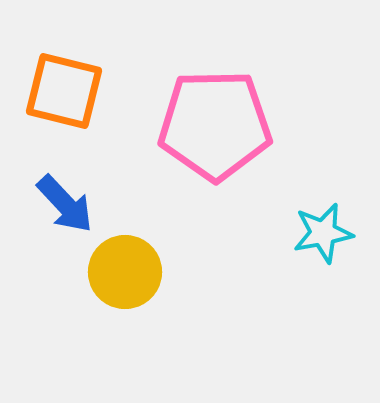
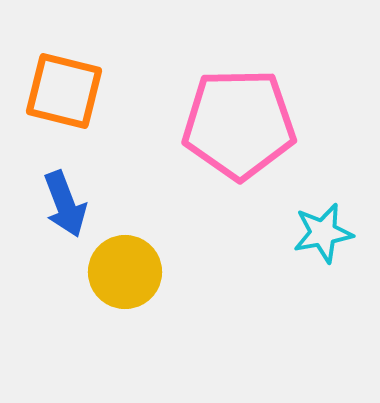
pink pentagon: moved 24 px right, 1 px up
blue arrow: rotated 22 degrees clockwise
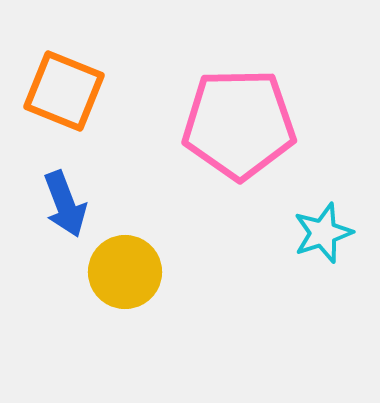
orange square: rotated 8 degrees clockwise
cyan star: rotated 8 degrees counterclockwise
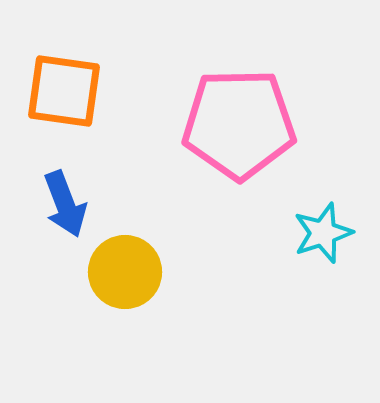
orange square: rotated 14 degrees counterclockwise
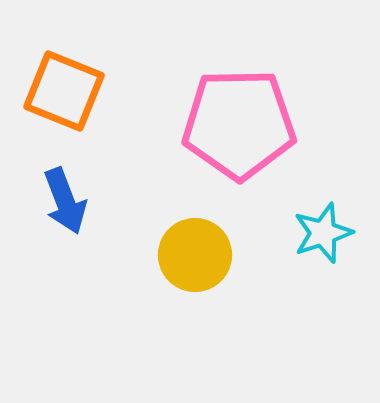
orange square: rotated 14 degrees clockwise
blue arrow: moved 3 px up
yellow circle: moved 70 px right, 17 px up
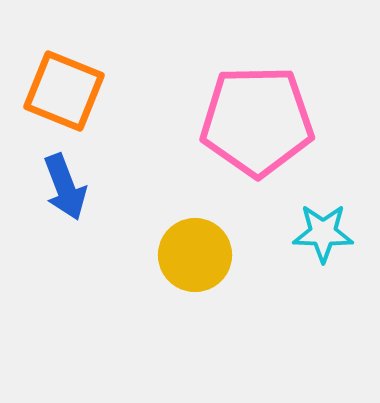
pink pentagon: moved 18 px right, 3 px up
blue arrow: moved 14 px up
cyan star: rotated 20 degrees clockwise
